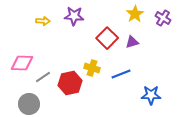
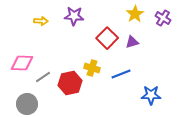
yellow arrow: moved 2 px left
gray circle: moved 2 px left
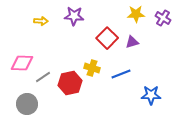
yellow star: moved 1 px right; rotated 30 degrees clockwise
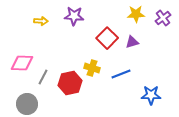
purple cross: rotated 21 degrees clockwise
gray line: rotated 28 degrees counterclockwise
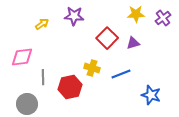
yellow arrow: moved 1 px right, 3 px down; rotated 40 degrees counterclockwise
purple triangle: moved 1 px right, 1 px down
pink diamond: moved 6 px up; rotated 10 degrees counterclockwise
gray line: rotated 28 degrees counterclockwise
red hexagon: moved 4 px down
blue star: rotated 18 degrees clockwise
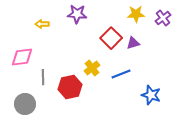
purple star: moved 3 px right, 2 px up
yellow arrow: rotated 144 degrees counterclockwise
red square: moved 4 px right
yellow cross: rotated 35 degrees clockwise
gray circle: moved 2 px left
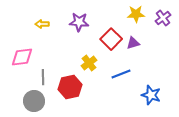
purple star: moved 2 px right, 8 px down
red square: moved 1 px down
yellow cross: moved 3 px left, 5 px up
gray circle: moved 9 px right, 3 px up
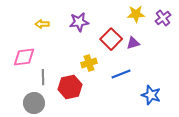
purple star: rotated 12 degrees counterclockwise
pink diamond: moved 2 px right
yellow cross: rotated 21 degrees clockwise
gray circle: moved 2 px down
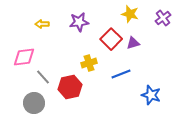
yellow star: moved 6 px left; rotated 18 degrees clockwise
gray line: rotated 42 degrees counterclockwise
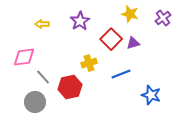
purple star: moved 1 px right, 1 px up; rotated 24 degrees counterclockwise
gray circle: moved 1 px right, 1 px up
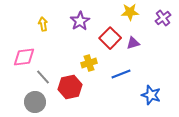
yellow star: moved 2 px up; rotated 18 degrees counterclockwise
yellow arrow: moved 1 px right; rotated 80 degrees clockwise
red square: moved 1 px left, 1 px up
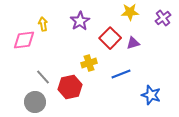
pink diamond: moved 17 px up
